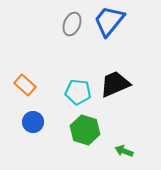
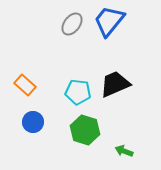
gray ellipse: rotated 15 degrees clockwise
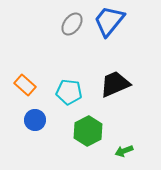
cyan pentagon: moved 9 px left
blue circle: moved 2 px right, 2 px up
green hexagon: moved 3 px right, 1 px down; rotated 16 degrees clockwise
green arrow: rotated 42 degrees counterclockwise
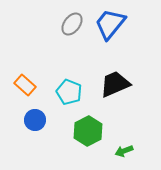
blue trapezoid: moved 1 px right, 3 px down
cyan pentagon: rotated 15 degrees clockwise
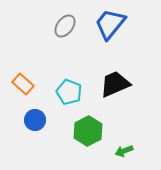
gray ellipse: moved 7 px left, 2 px down
orange rectangle: moved 2 px left, 1 px up
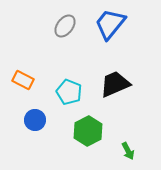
orange rectangle: moved 4 px up; rotated 15 degrees counterclockwise
green arrow: moved 4 px right; rotated 96 degrees counterclockwise
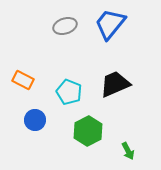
gray ellipse: rotated 35 degrees clockwise
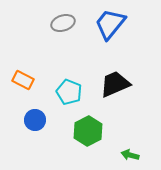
gray ellipse: moved 2 px left, 3 px up
green arrow: moved 2 px right, 4 px down; rotated 132 degrees clockwise
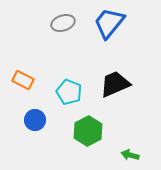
blue trapezoid: moved 1 px left, 1 px up
